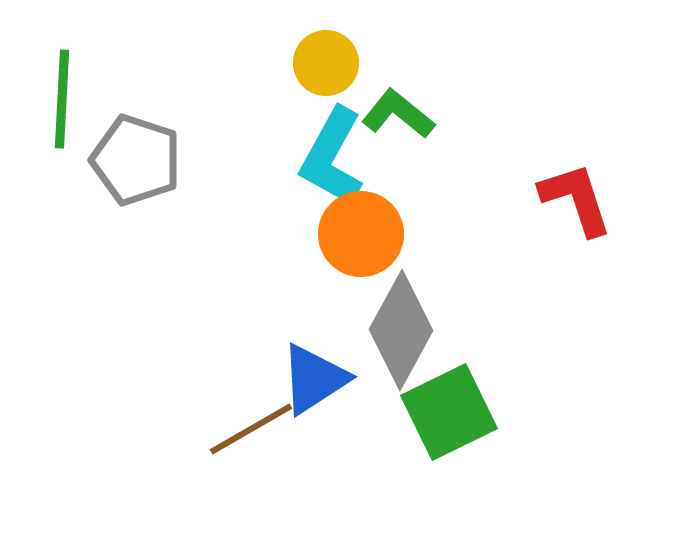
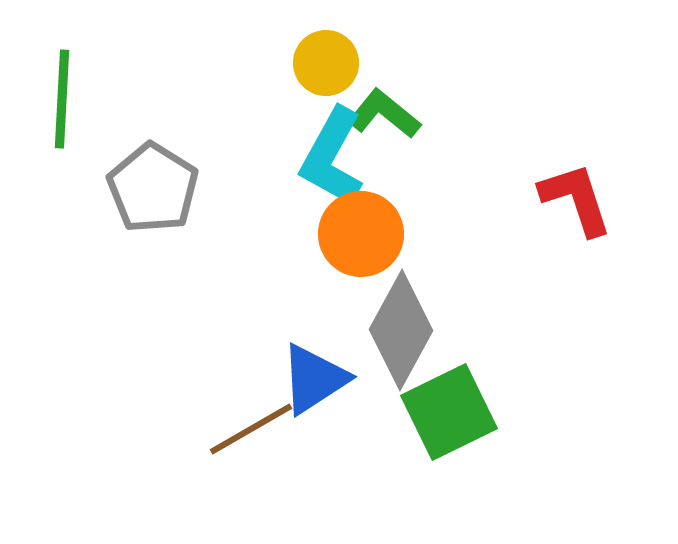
green L-shape: moved 14 px left
gray pentagon: moved 17 px right, 28 px down; rotated 14 degrees clockwise
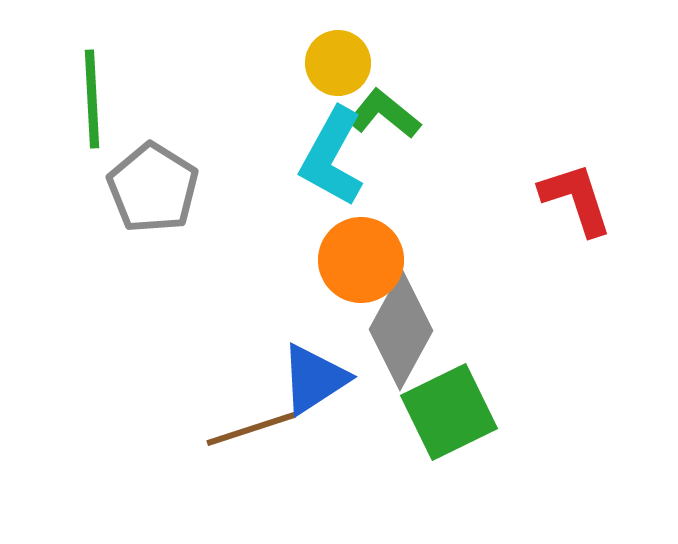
yellow circle: moved 12 px right
green line: moved 30 px right; rotated 6 degrees counterclockwise
orange circle: moved 26 px down
brown line: rotated 12 degrees clockwise
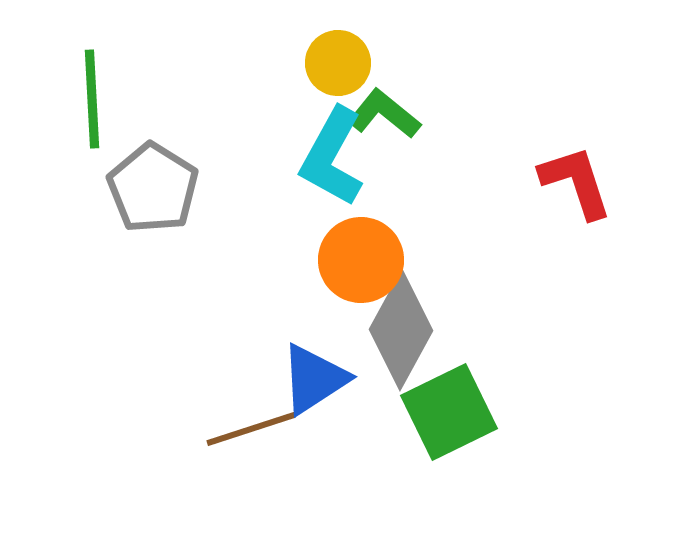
red L-shape: moved 17 px up
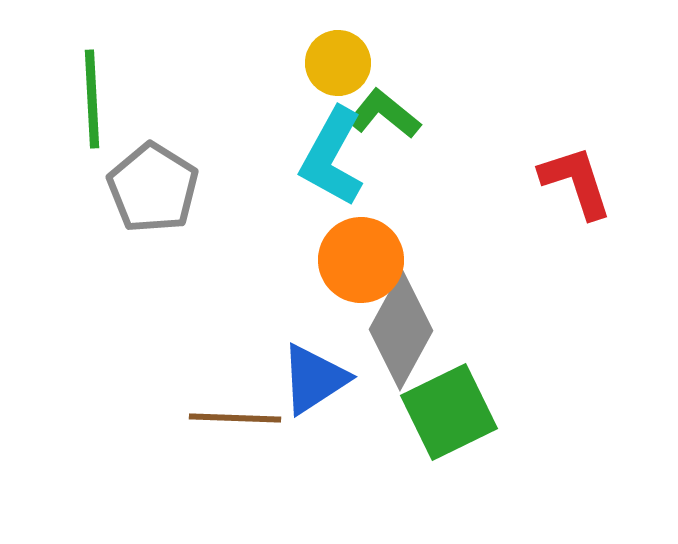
brown line: moved 16 px left, 11 px up; rotated 20 degrees clockwise
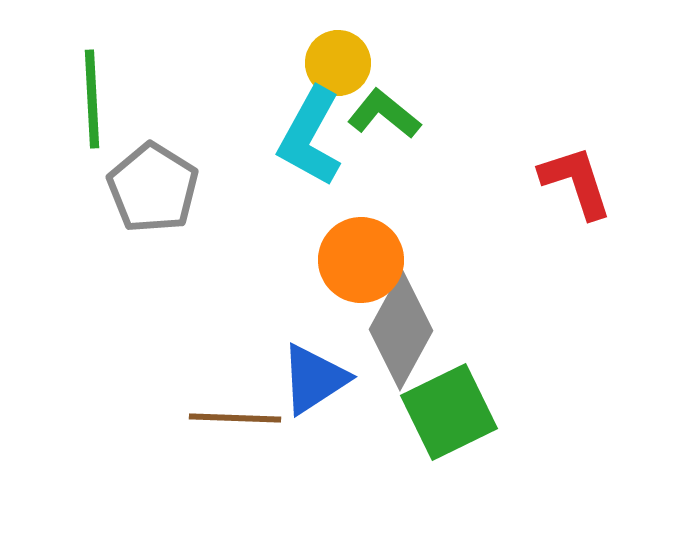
cyan L-shape: moved 22 px left, 20 px up
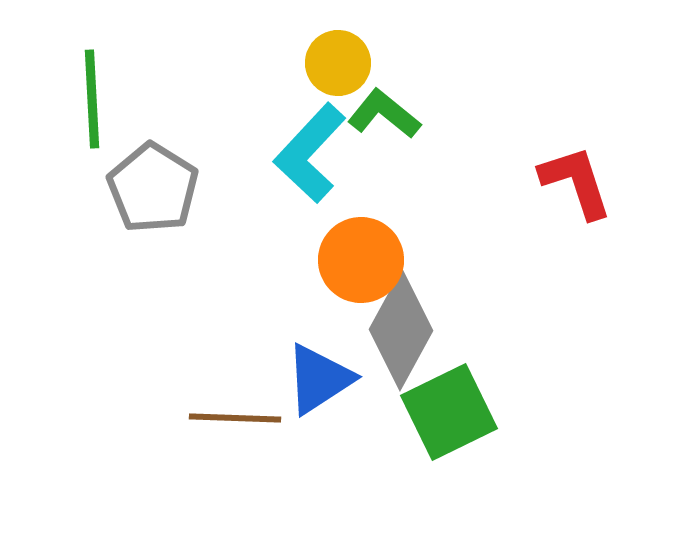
cyan L-shape: moved 16 px down; rotated 14 degrees clockwise
blue triangle: moved 5 px right
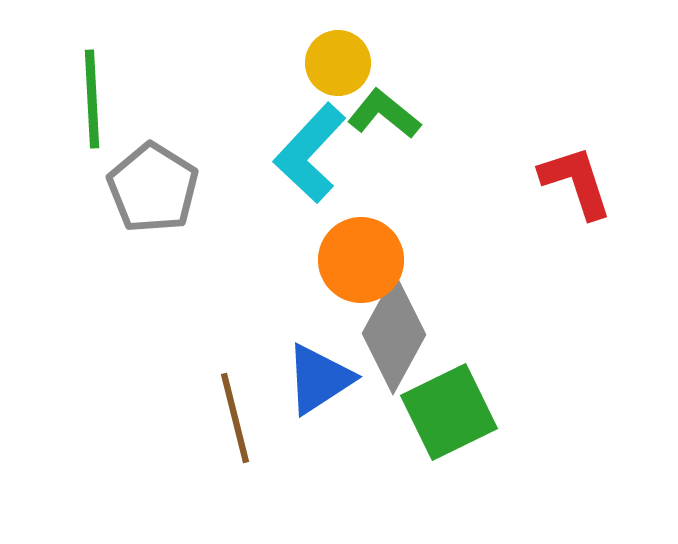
gray diamond: moved 7 px left, 4 px down
brown line: rotated 74 degrees clockwise
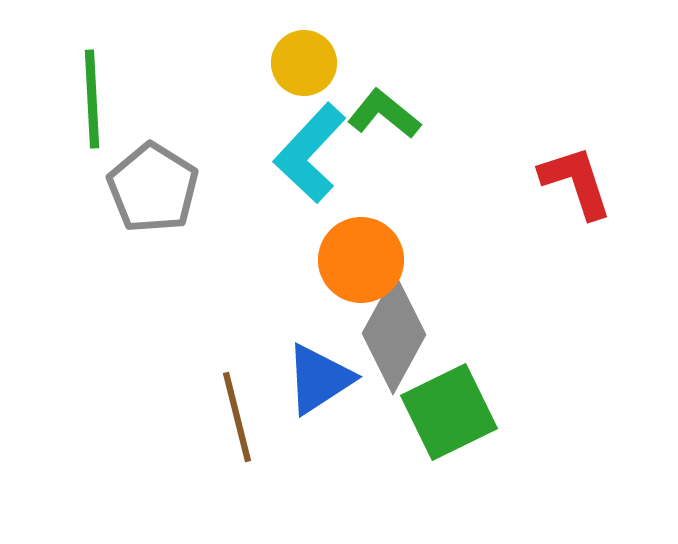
yellow circle: moved 34 px left
brown line: moved 2 px right, 1 px up
